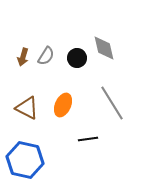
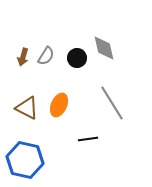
orange ellipse: moved 4 px left
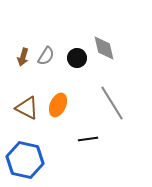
orange ellipse: moved 1 px left
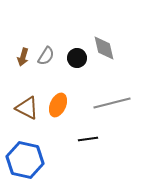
gray line: rotated 72 degrees counterclockwise
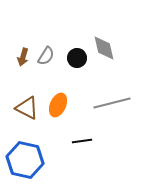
black line: moved 6 px left, 2 px down
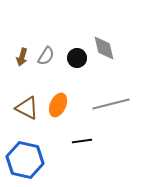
brown arrow: moved 1 px left
gray line: moved 1 px left, 1 px down
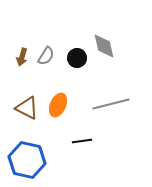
gray diamond: moved 2 px up
blue hexagon: moved 2 px right
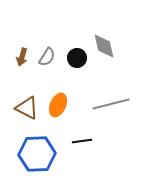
gray semicircle: moved 1 px right, 1 px down
blue hexagon: moved 10 px right, 6 px up; rotated 15 degrees counterclockwise
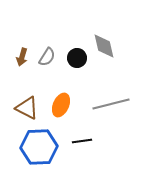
orange ellipse: moved 3 px right
blue hexagon: moved 2 px right, 7 px up
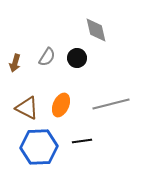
gray diamond: moved 8 px left, 16 px up
brown arrow: moved 7 px left, 6 px down
